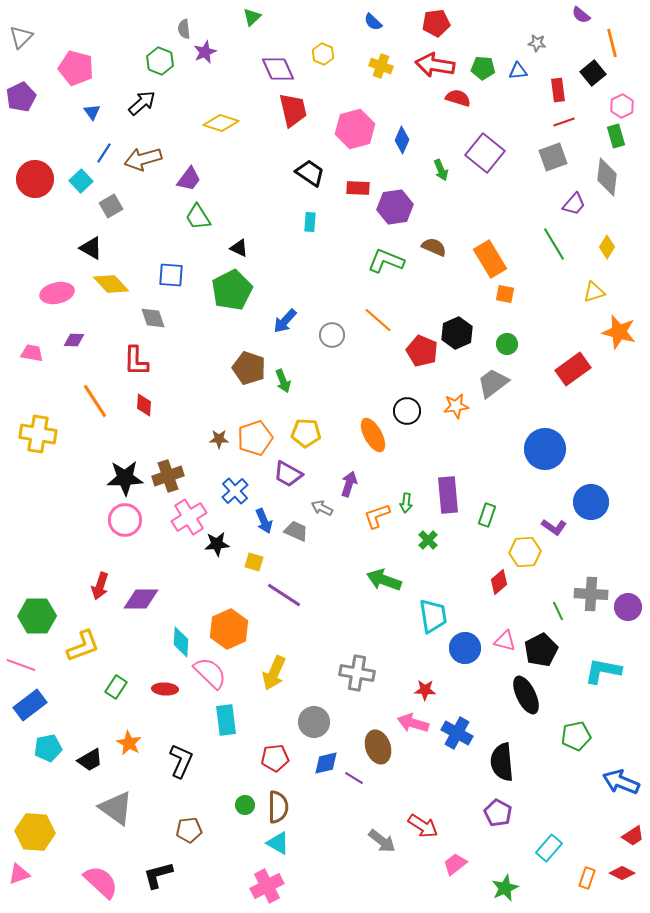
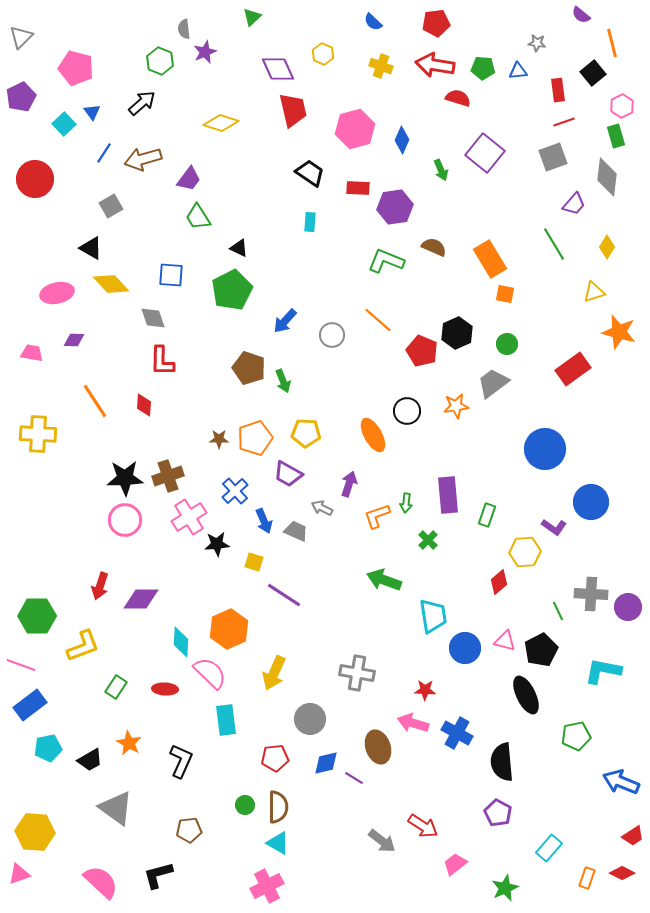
cyan square at (81, 181): moved 17 px left, 57 px up
red L-shape at (136, 361): moved 26 px right
yellow cross at (38, 434): rotated 6 degrees counterclockwise
gray circle at (314, 722): moved 4 px left, 3 px up
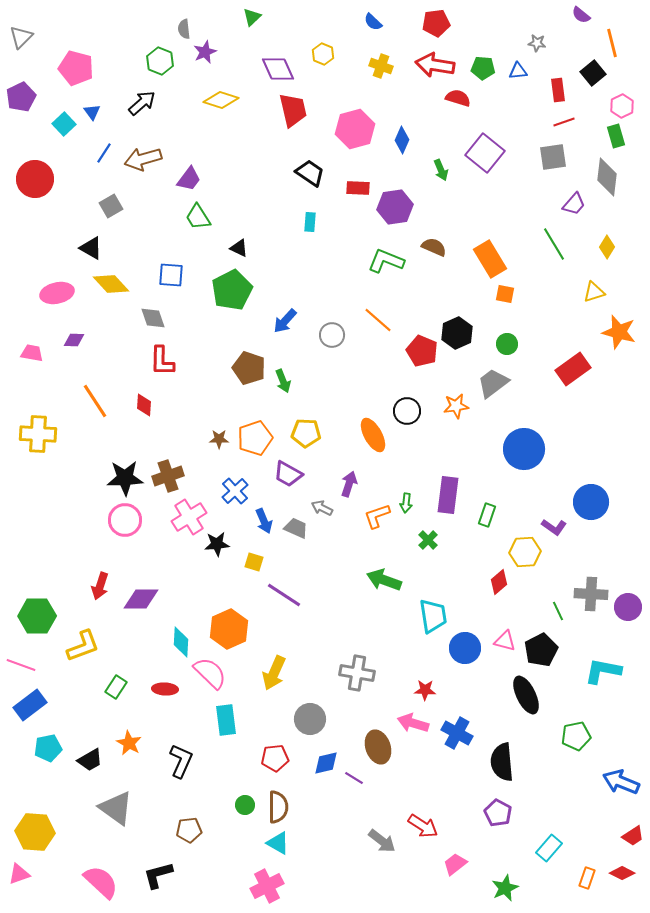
yellow diamond at (221, 123): moved 23 px up
gray square at (553, 157): rotated 12 degrees clockwise
blue circle at (545, 449): moved 21 px left
purple rectangle at (448, 495): rotated 12 degrees clockwise
gray trapezoid at (296, 531): moved 3 px up
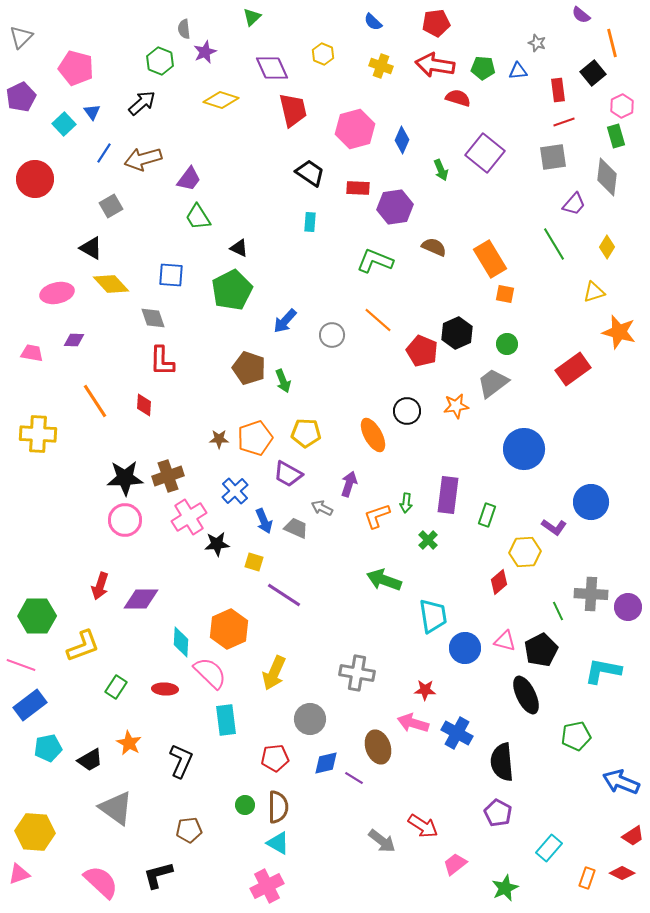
gray star at (537, 43): rotated 12 degrees clockwise
purple diamond at (278, 69): moved 6 px left, 1 px up
green L-shape at (386, 261): moved 11 px left
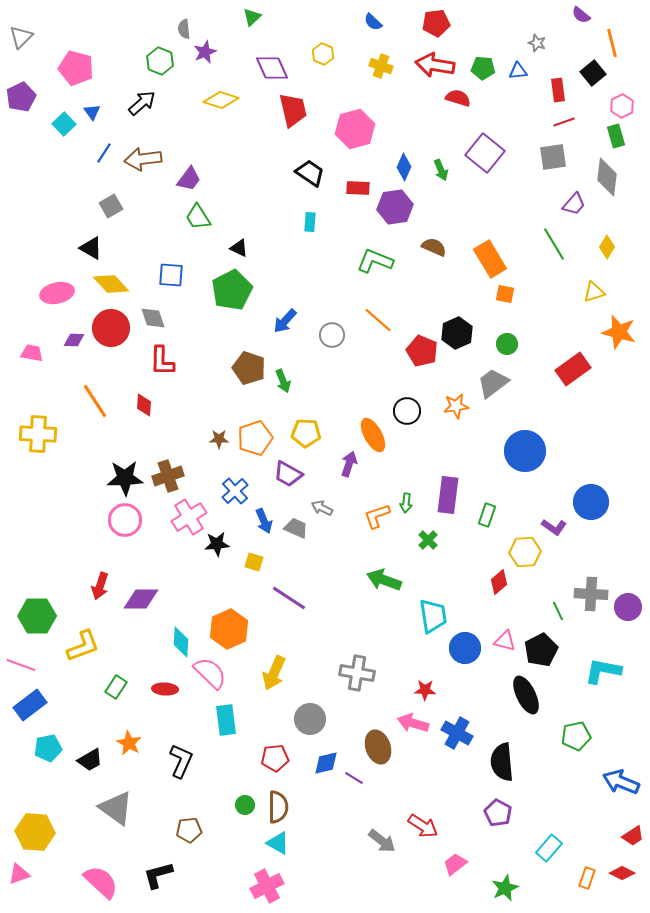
blue diamond at (402, 140): moved 2 px right, 27 px down
brown arrow at (143, 159): rotated 9 degrees clockwise
red circle at (35, 179): moved 76 px right, 149 px down
blue circle at (524, 449): moved 1 px right, 2 px down
purple arrow at (349, 484): moved 20 px up
purple line at (284, 595): moved 5 px right, 3 px down
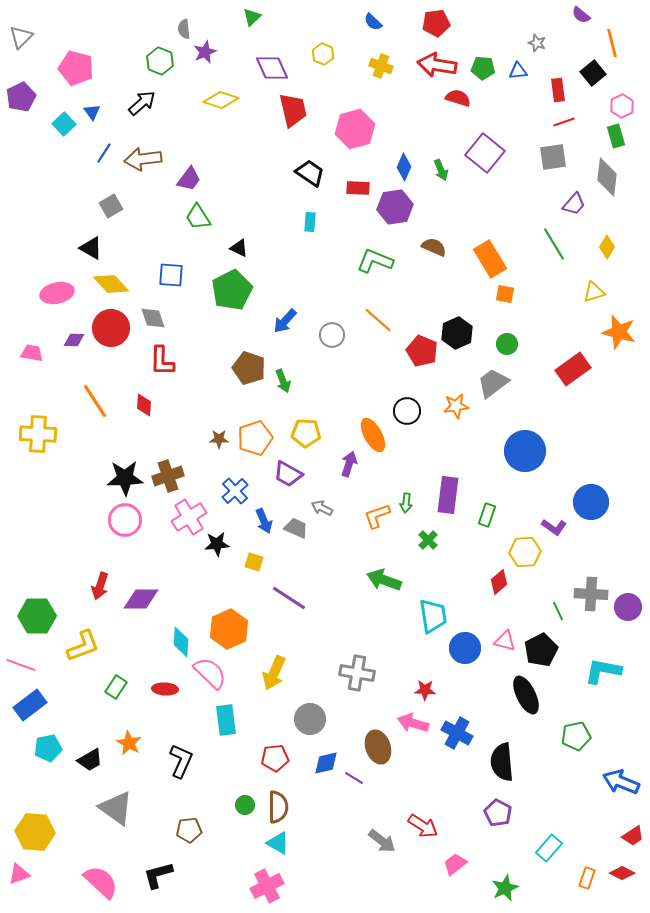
red arrow at (435, 65): moved 2 px right
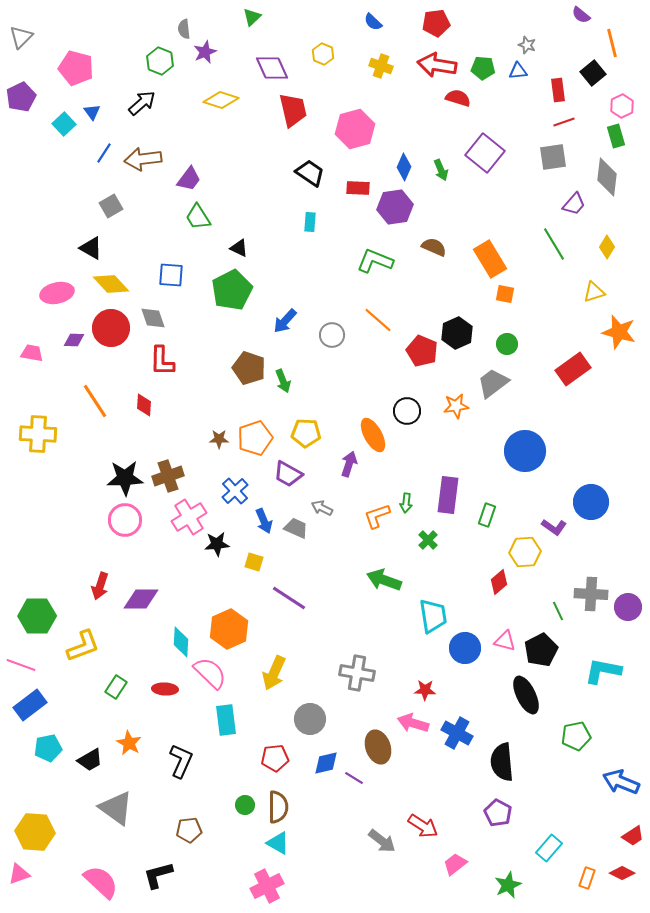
gray star at (537, 43): moved 10 px left, 2 px down
green star at (505, 888): moved 3 px right, 3 px up
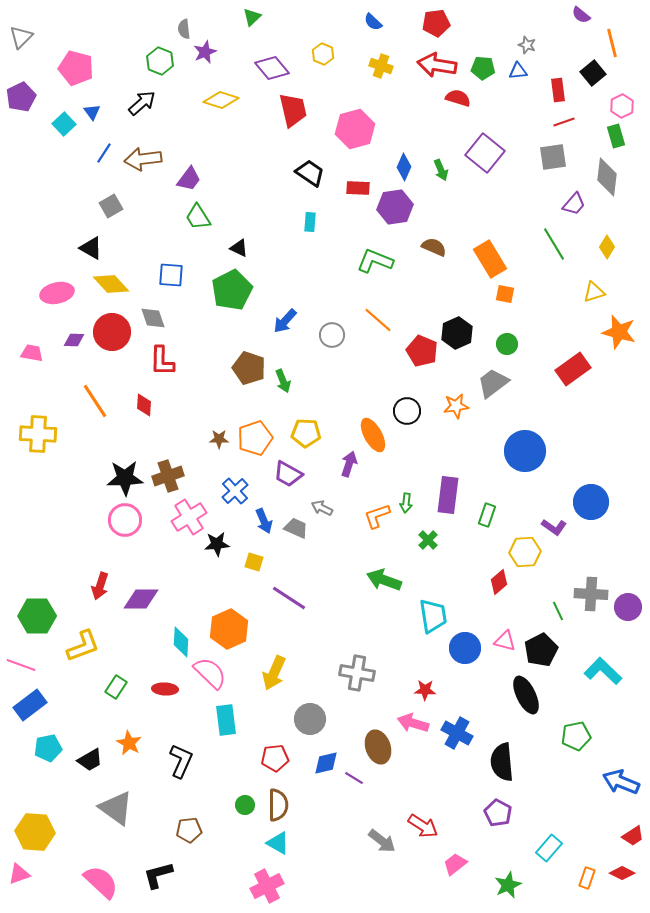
purple diamond at (272, 68): rotated 16 degrees counterclockwise
red circle at (111, 328): moved 1 px right, 4 px down
cyan L-shape at (603, 671): rotated 33 degrees clockwise
brown semicircle at (278, 807): moved 2 px up
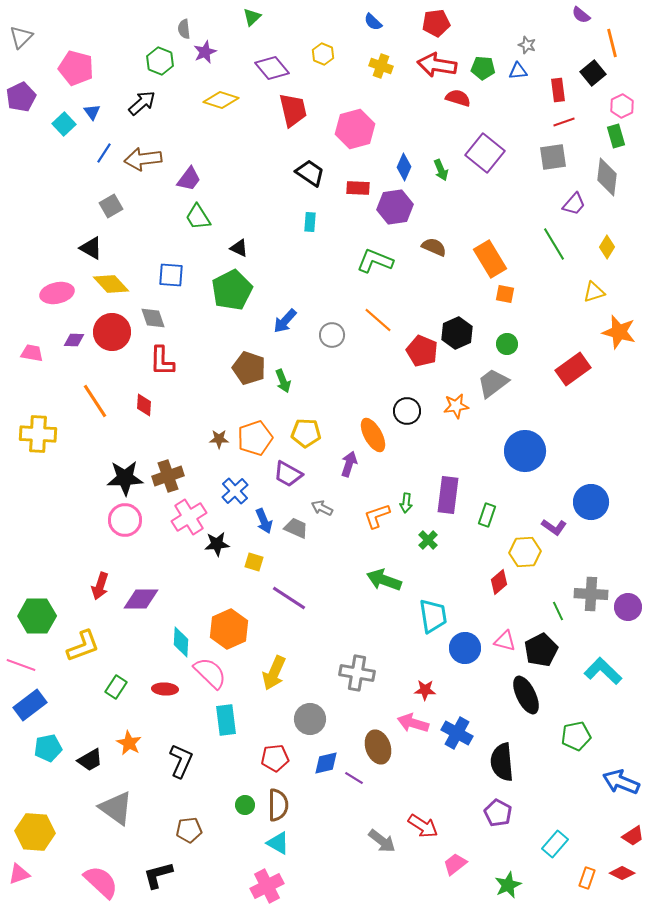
cyan rectangle at (549, 848): moved 6 px right, 4 px up
